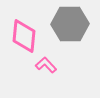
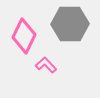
pink diamond: rotated 20 degrees clockwise
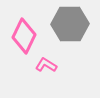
pink L-shape: rotated 15 degrees counterclockwise
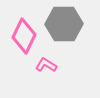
gray hexagon: moved 6 px left
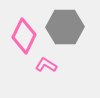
gray hexagon: moved 1 px right, 3 px down
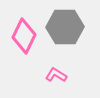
pink L-shape: moved 10 px right, 10 px down
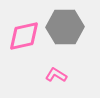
pink diamond: rotated 52 degrees clockwise
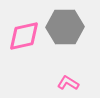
pink L-shape: moved 12 px right, 8 px down
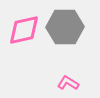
pink diamond: moved 6 px up
